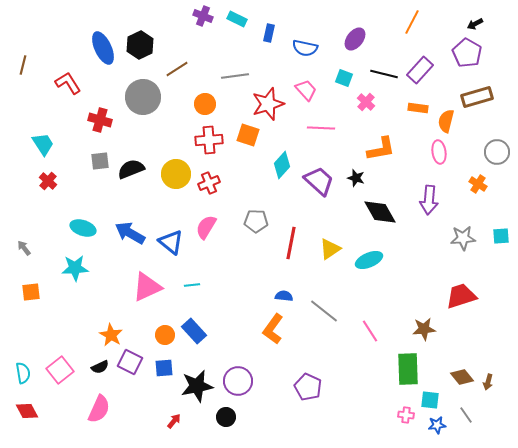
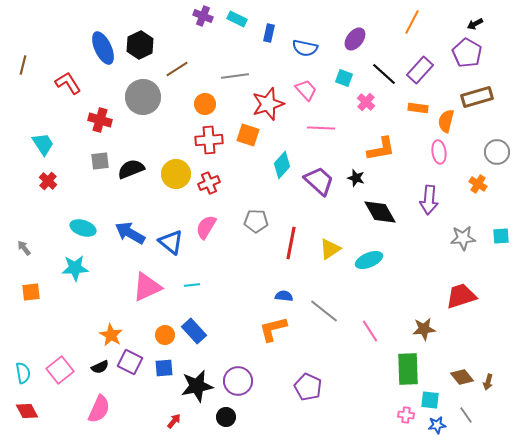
black line at (384, 74): rotated 28 degrees clockwise
orange L-shape at (273, 329): rotated 40 degrees clockwise
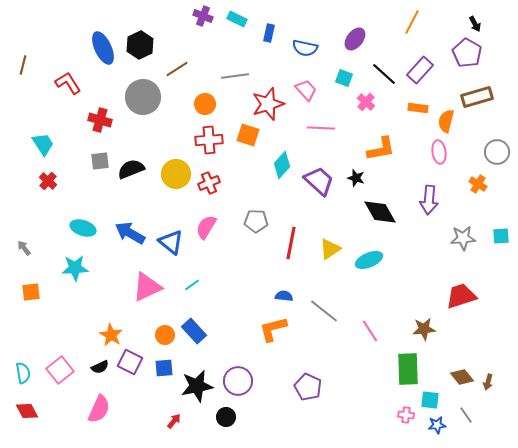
black arrow at (475, 24): rotated 91 degrees counterclockwise
cyan line at (192, 285): rotated 28 degrees counterclockwise
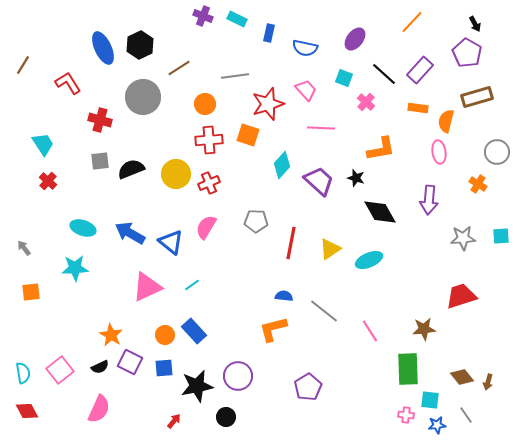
orange line at (412, 22): rotated 15 degrees clockwise
brown line at (23, 65): rotated 18 degrees clockwise
brown line at (177, 69): moved 2 px right, 1 px up
purple circle at (238, 381): moved 5 px up
purple pentagon at (308, 387): rotated 16 degrees clockwise
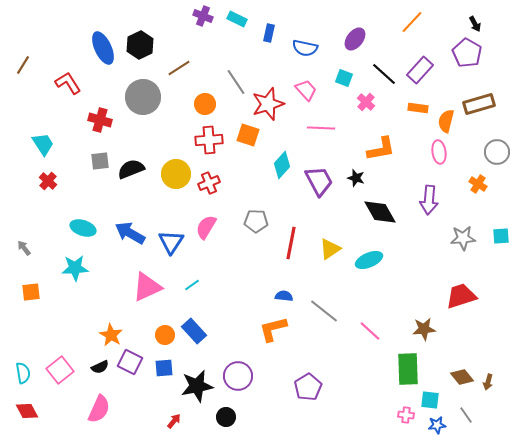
gray line at (235, 76): moved 1 px right, 6 px down; rotated 64 degrees clockwise
brown rectangle at (477, 97): moved 2 px right, 7 px down
purple trapezoid at (319, 181): rotated 20 degrees clockwise
blue triangle at (171, 242): rotated 24 degrees clockwise
pink line at (370, 331): rotated 15 degrees counterclockwise
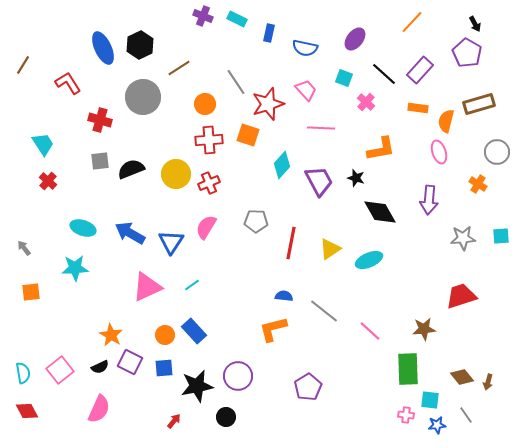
pink ellipse at (439, 152): rotated 10 degrees counterclockwise
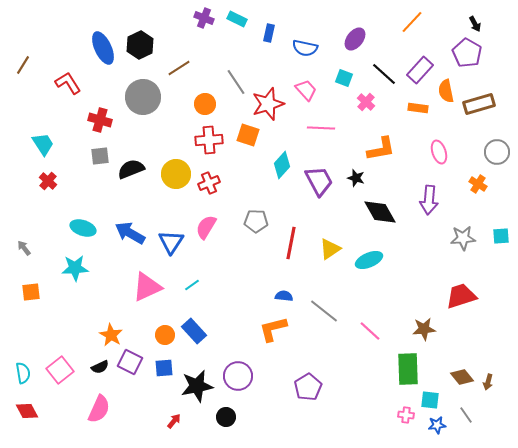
purple cross at (203, 16): moved 1 px right, 2 px down
orange semicircle at (446, 121): moved 30 px up; rotated 25 degrees counterclockwise
gray square at (100, 161): moved 5 px up
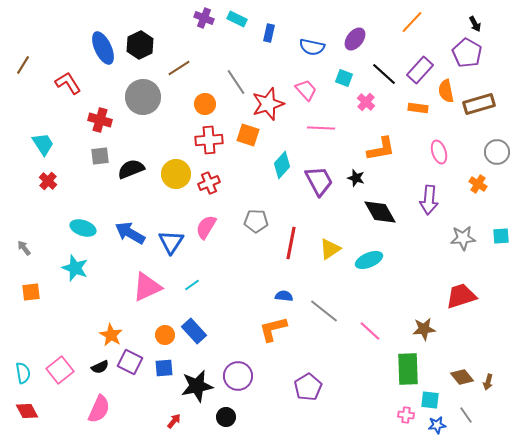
blue semicircle at (305, 48): moved 7 px right, 1 px up
cyan star at (75, 268): rotated 24 degrees clockwise
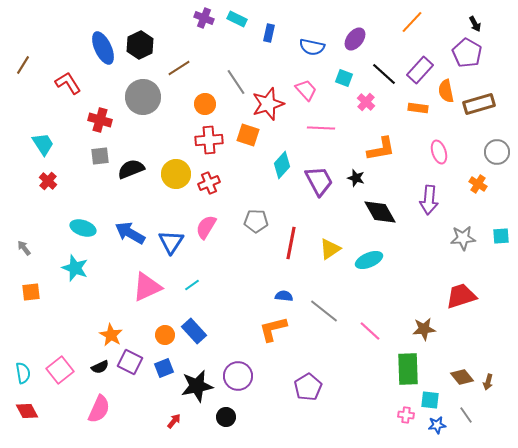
blue square at (164, 368): rotated 18 degrees counterclockwise
